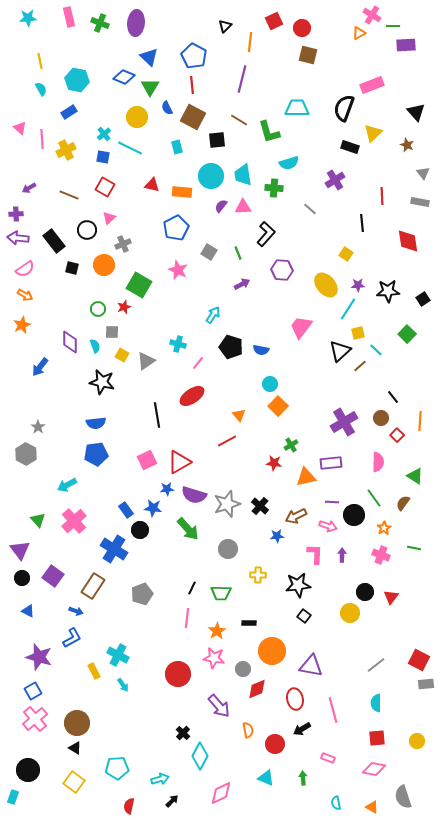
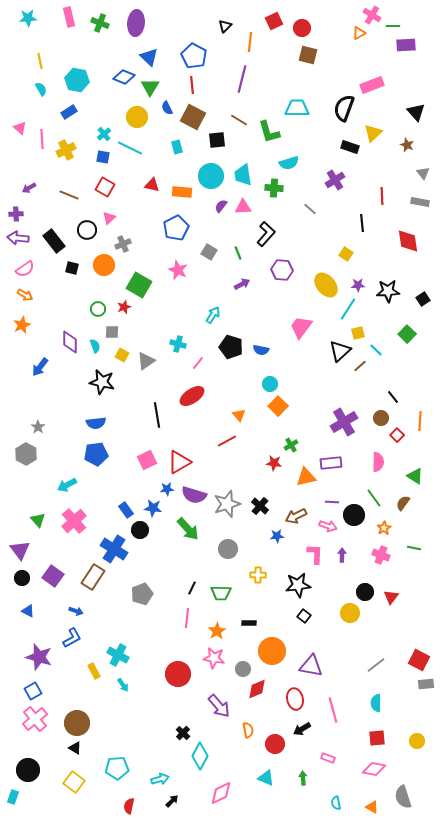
brown rectangle at (93, 586): moved 9 px up
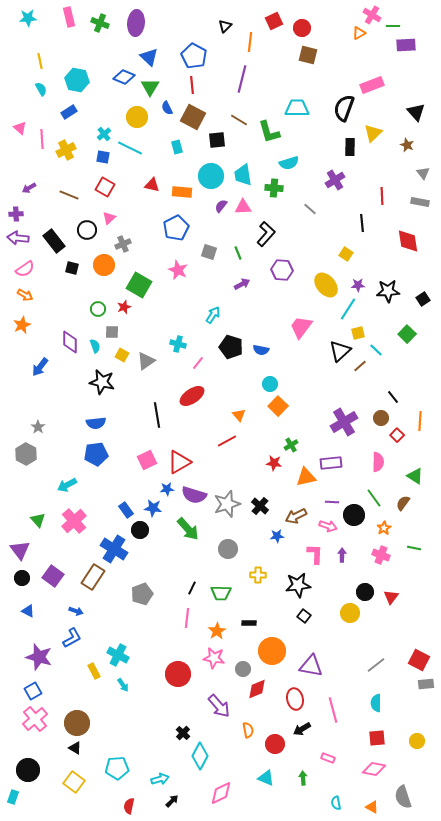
black rectangle at (350, 147): rotated 72 degrees clockwise
gray square at (209, 252): rotated 14 degrees counterclockwise
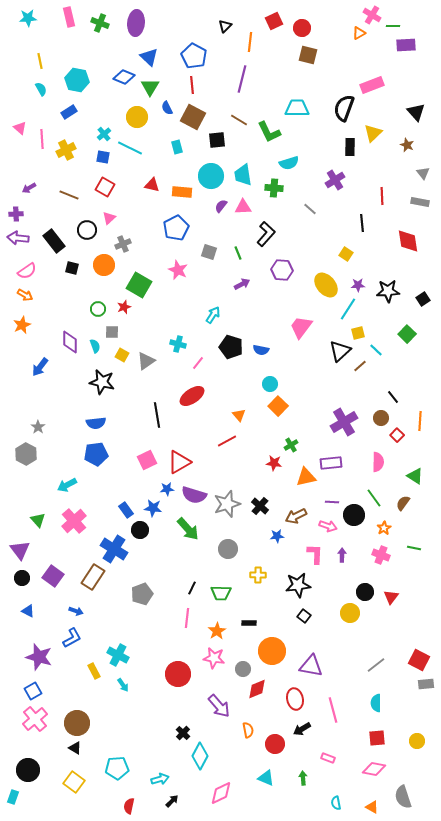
green L-shape at (269, 132): rotated 10 degrees counterclockwise
pink semicircle at (25, 269): moved 2 px right, 2 px down
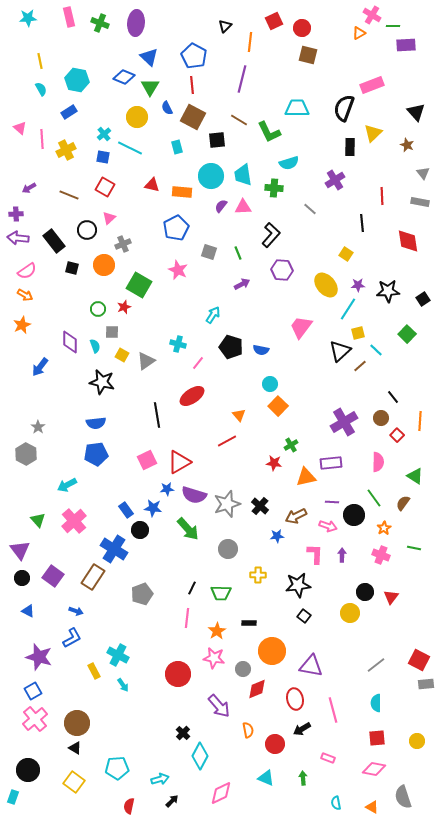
black L-shape at (266, 234): moved 5 px right, 1 px down
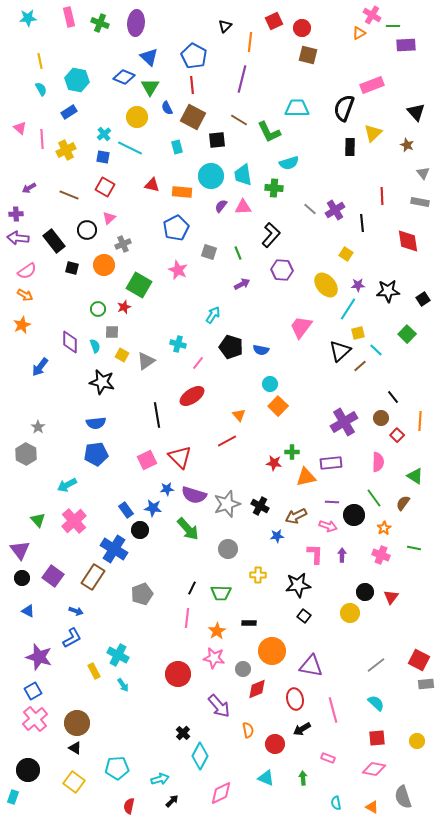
purple cross at (335, 180): moved 30 px down
green cross at (291, 445): moved 1 px right, 7 px down; rotated 32 degrees clockwise
red triangle at (179, 462): moved 1 px right, 5 px up; rotated 45 degrees counterclockwise
black cross at (260, 506): rotated 12 degrees counterclockwise
cyan semicircle at (376, 703): rotated 132 degrees clockwise
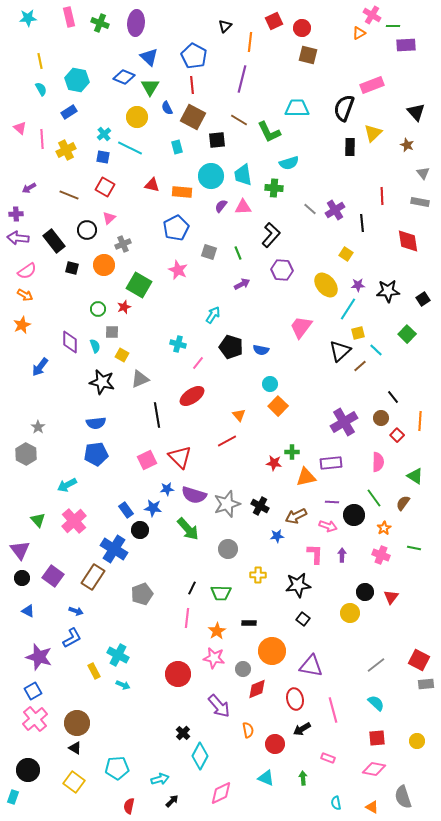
gray triangle at (146, 361): moved 6 px left, 18 px down; rotated 12 degrees clockwise
black square at (304, 616): moved 1 px left, 3 px down
cyan arrow at (123, 685): rotated 32 degrees counterclockwise
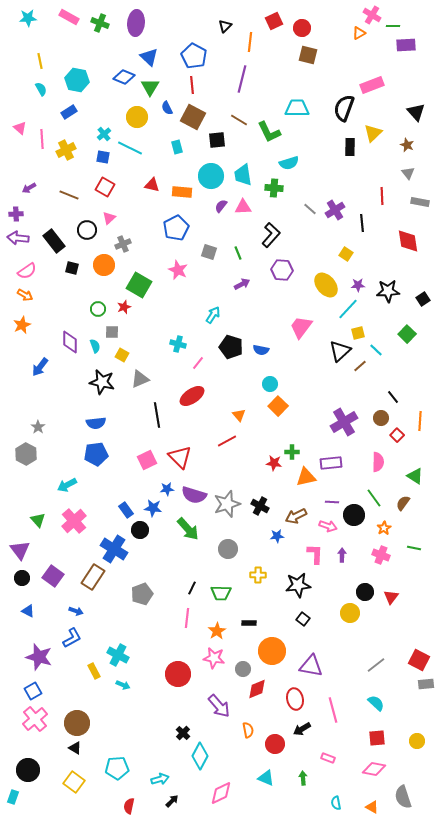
pink rectangle at (69, 17): rotated 48 degrees counterclockwise
gray triangle at (423, 173): moved 15 px left
cyan line at (348, 309): rotated 10 degrees clockwise
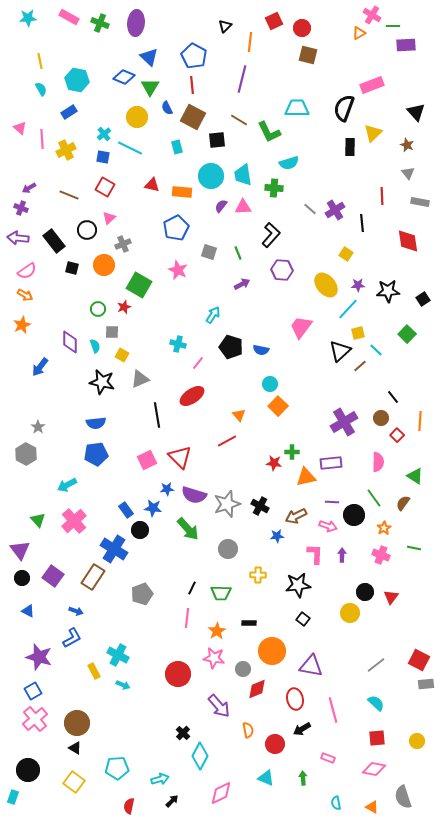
purple cross at (16, 214): moved 5 px right, 6 px up; rotated 24 degrees clockwise
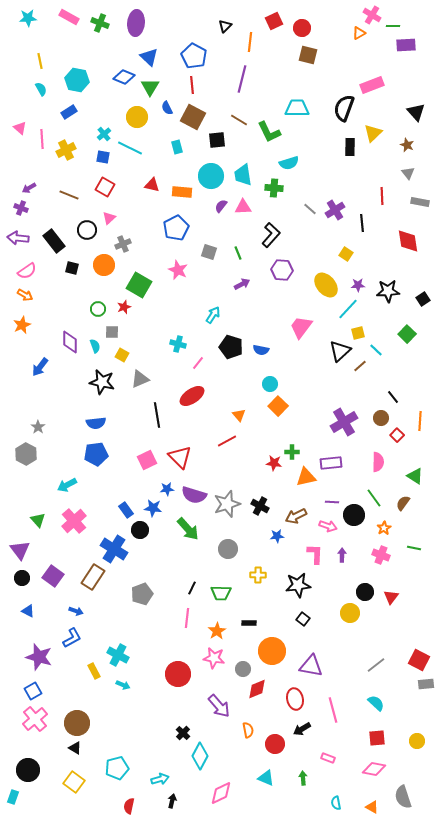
cyan pentagon at (117, 768): rotated 10 degrees counterclockwise
black arrow at (172, 801): rotated 32 degrees counterclockwise
